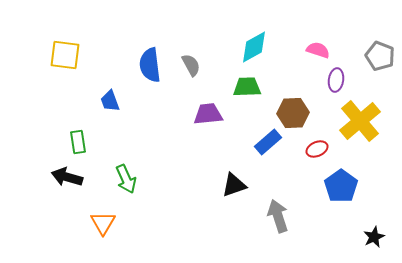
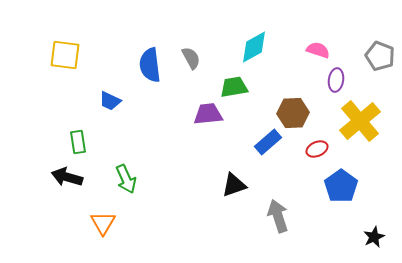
gray semicircle: moved 7 px up
green trapezoid: moved 13 px left; rotated 8 degrees counterclockwise
blue trapezoid: rotated 45 degrees counterclockwise
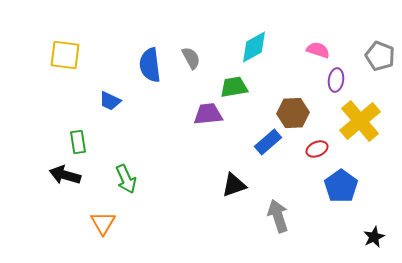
black arrow: moved 2 px left, 2 px up
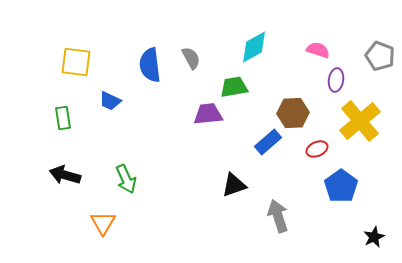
yellow square: moved 11 px right, 7 px down
green rectangle: moved 15 px left, 24 px up
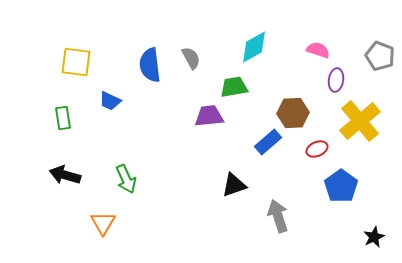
purple trapezoid: moved 1 px right, 2 px down
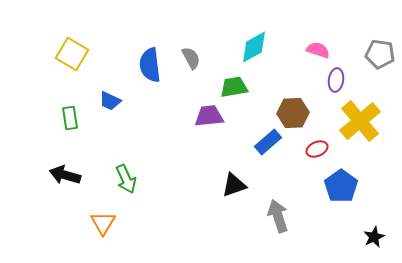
gray pentagon: moved 2 px up; rotated 12 degrees counterclockwise
yellow square: moved 4 px left, 8 px up; rotated 24 degrees clockwise
green rectangle: moved 7 px right
